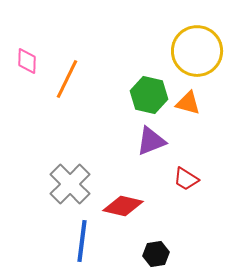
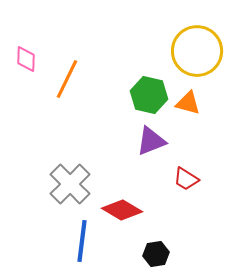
pink diamond: moved 1 px left, 2 px up
red diamond: moved 1 px left, 4 px down; rotated 18 degrees clockwise
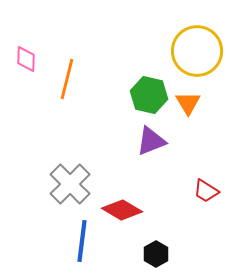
orange line: rotated 12 degrees counterclockwise
orange triangle: rotated 44 degrees clockwise
red trapezoid: moved 20 px right, 12 px down
black hexagon: rotated 20 degrees counterclockwise
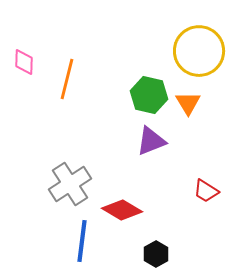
yellow circle: moved 2 px right
pink diamond: moved 2 px left, 3 px down
gray cross: rotated 12 degrees clockwise
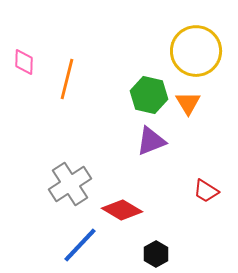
yellow circle: moved 3 px left
blue line: moved 2 px left, 4 px down; rotated 36 degrees clockwise
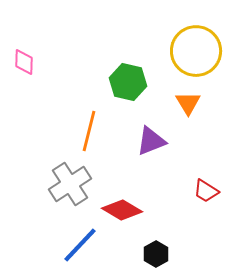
orange line: moved 22 px right, 52 px down
green hexagon: moved 21 px left, 13 px up
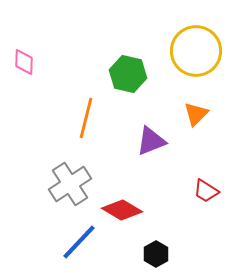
green hexagon: moved 8 px up
orange triangle: moved 8 px right, 11 px down; rotated 16 degrees clockwise
orange line: moved 3 px left, 13 px up
blue line: moved 1 px left, 3 px up
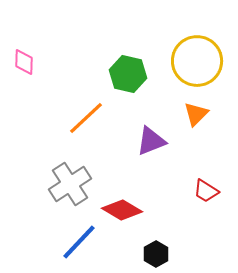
yellow circle: moved 1 px right, 10 px down
orange line: rotated 33 degrees clockwise
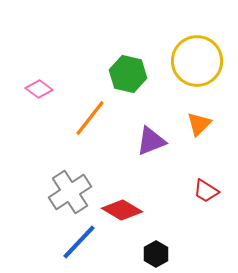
pink diamond: moved 15 px right, 27 px down; rotated 56 degrees counterclockwise
orange triangle: moved 3 px right, 10 px down
orange line: moved 4 px right; rotated 9 degrees counterclockwise
gray cross: moved 8 px down
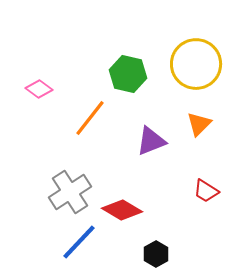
yellow circle: moved 1 px left, 3 px down
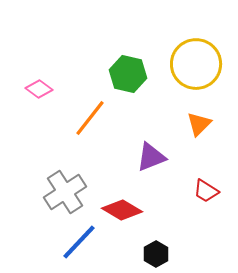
purple triangle: moved 16 px down
gray cross: moved 5 px left
